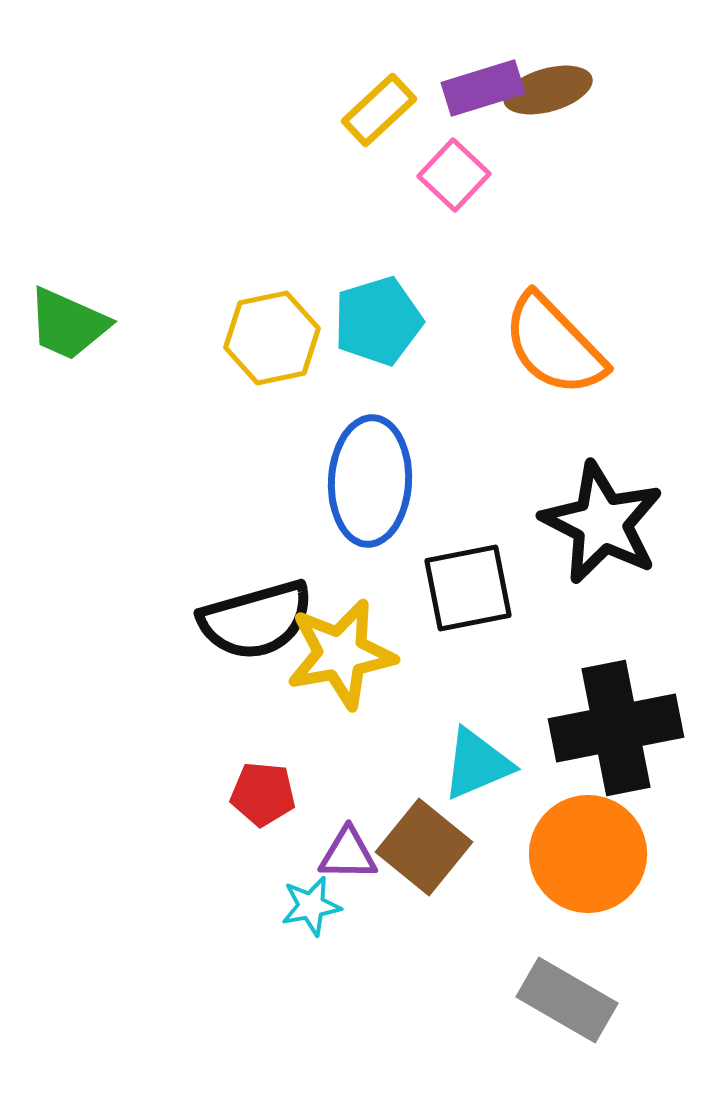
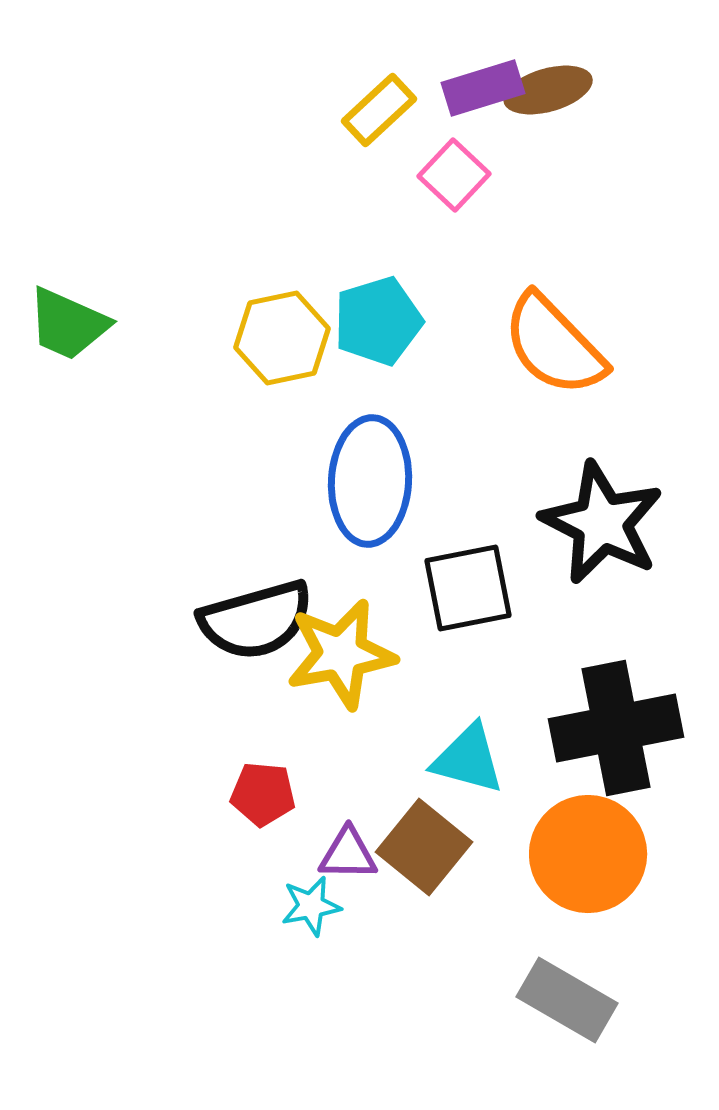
yellow hexagon: moved 10 px right
cyan triangle: moved 9 px left, 5 px up; rotated 38 degrees clockwise
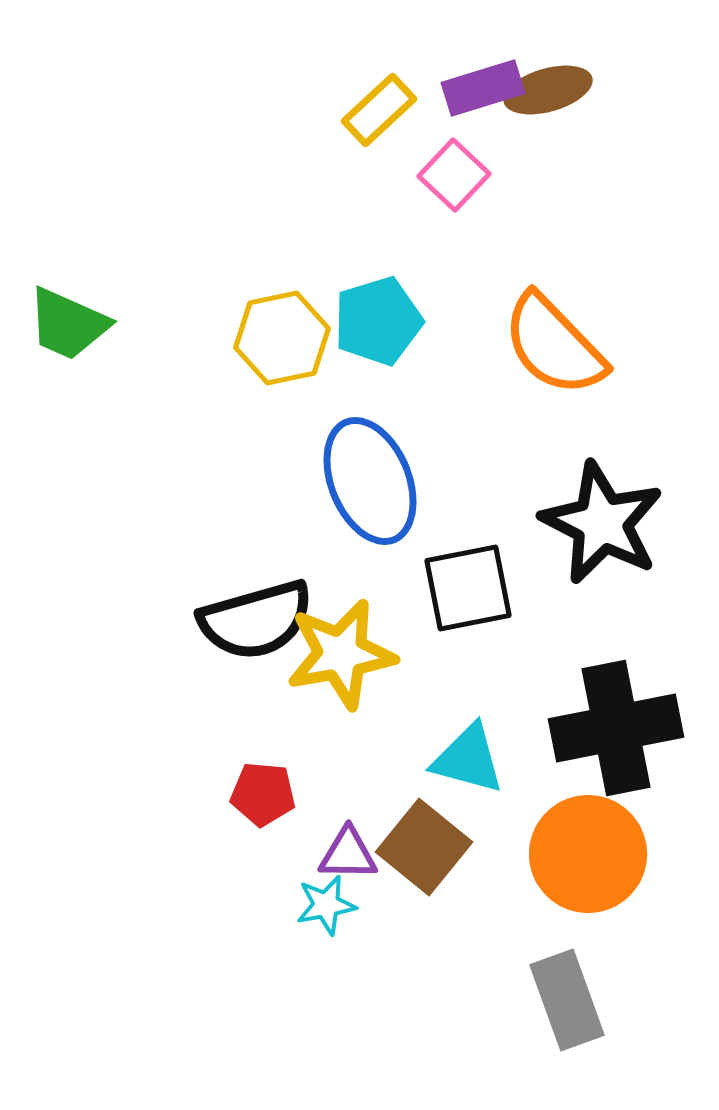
blue ellipse: rotated 25 degrees counterclockwise
cyan star: moved 15 px right, 1 px up
gray rectangle: rotated 40 degrees clockwise
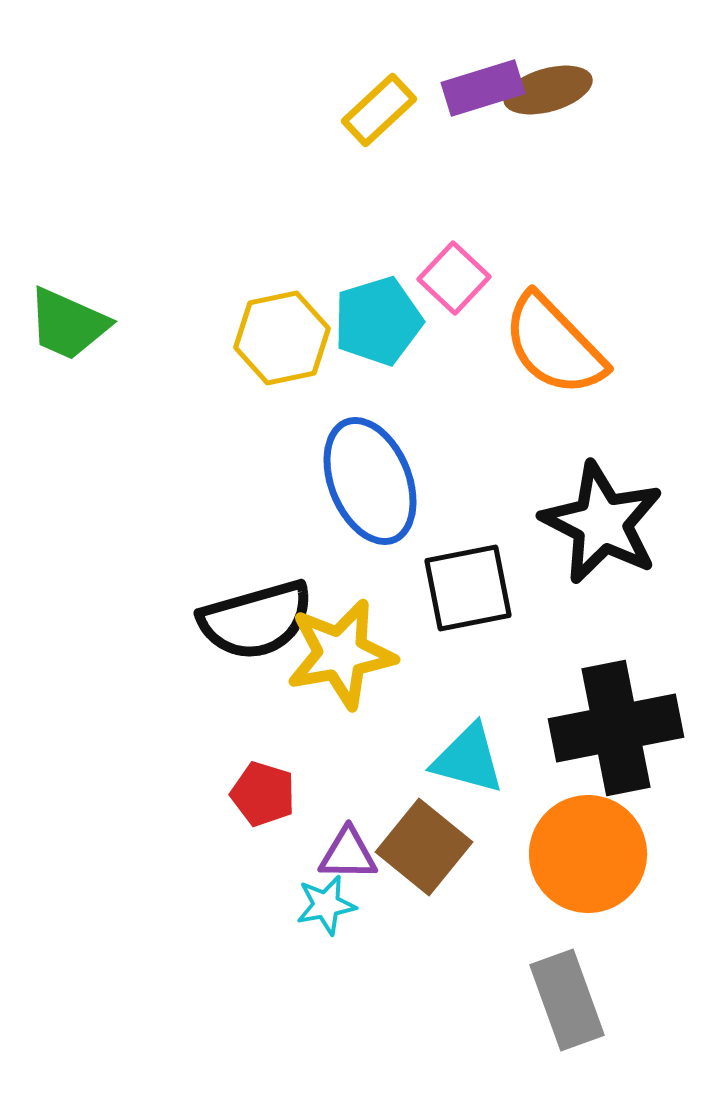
pink square: moved 103 px down
red pentagon: rotated 12 degrees clockwise
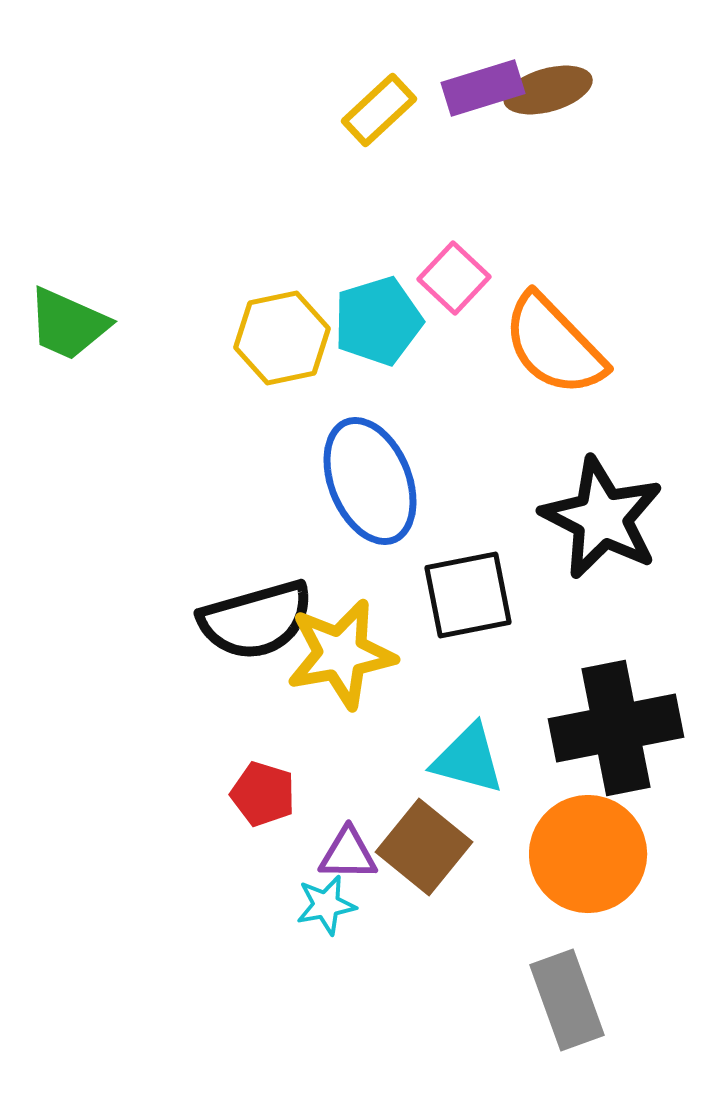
black star: moved 5 px up
black square: moved 7 px down
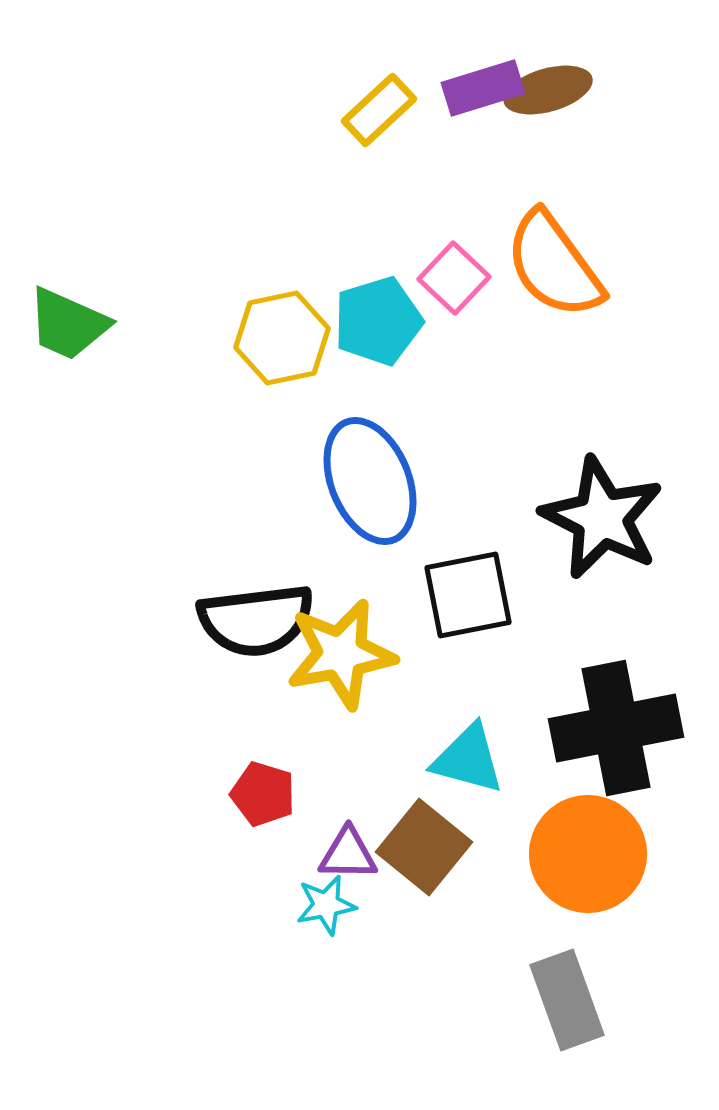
orange semicircle: moved 80 px up; rotated 8 degrees clockwise
black semicircle: rotated 9 degrees clockwise
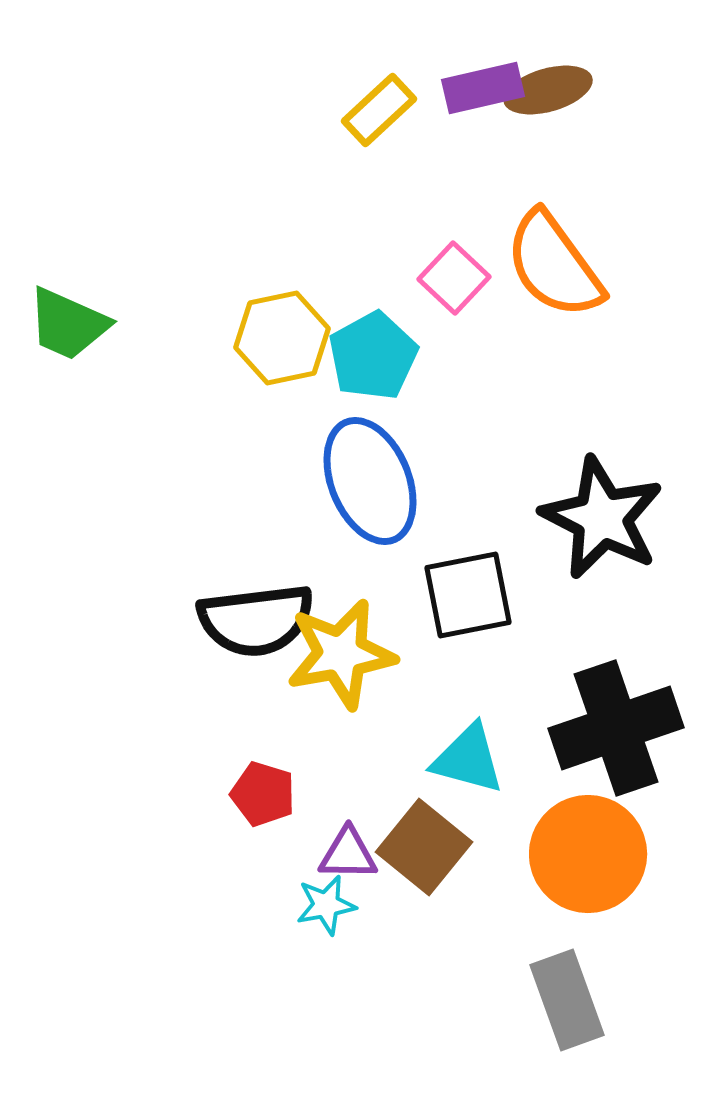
purple rectangle: rotated 4 degrees clockwise
cyan pentagon: moved 5 px left, 35 px down; rotated 12 degrees counterclockwise
black cross: rotated 8 degrees counterclockwise
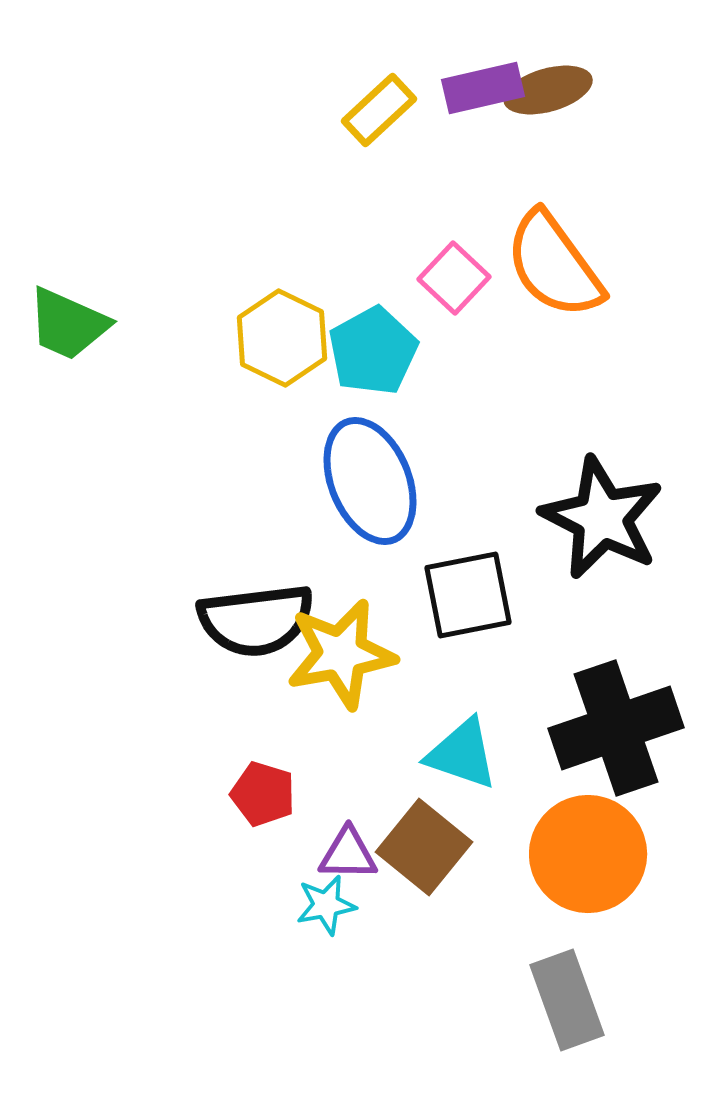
yellow hexagon: rotated 22 degrees counterclockwise
cyan pentagon: moved 5 px up
cyan triangle: moved 6 px left, 5 px up; rotated 4 degrees clockwise
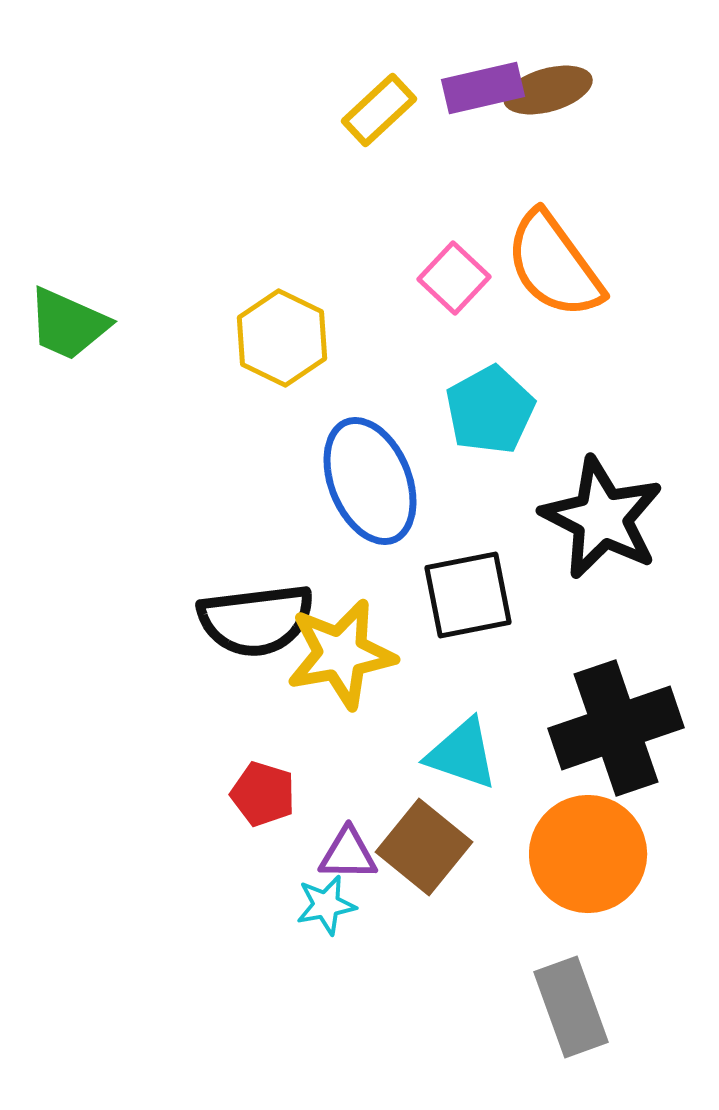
cyan pentagon: moved 117 px right, 59 px down
gray rectangle: moved 4 px right, 7 px down
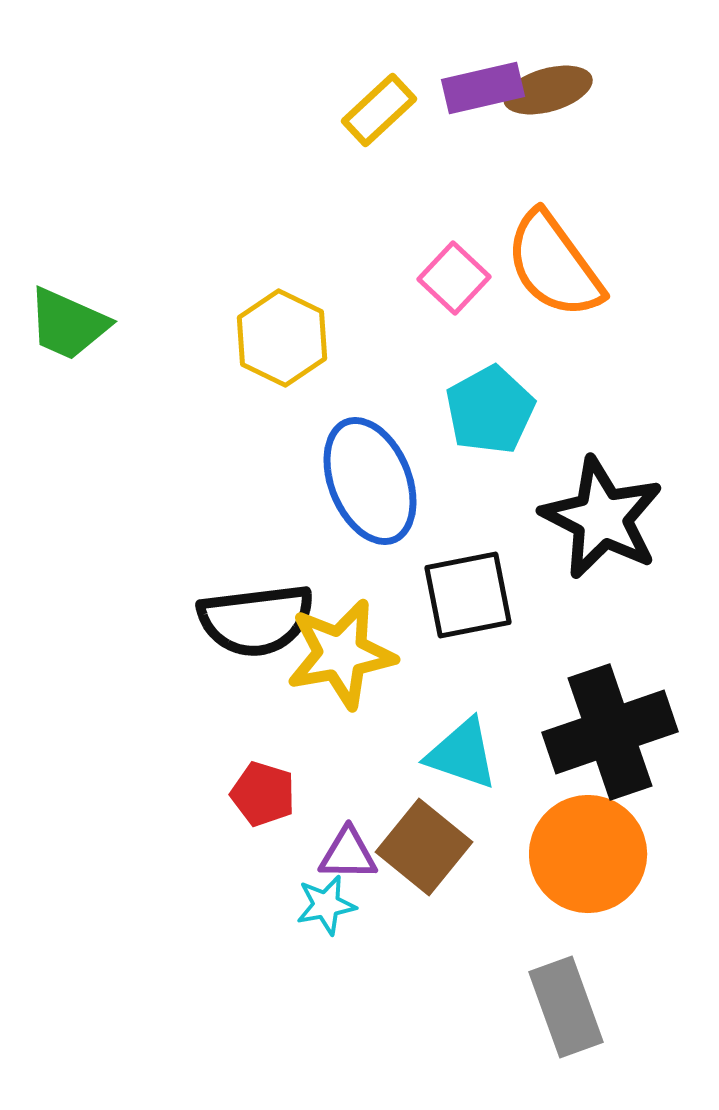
black cross: moved 6 px left, 4 px down
gray rectangle: moved 5 px left
